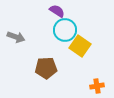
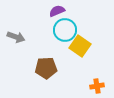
purple semicircle: rotated 56 degrees counterclockwise
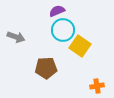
cyan circle: moved 2 px left
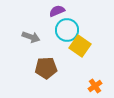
cyan circle: moved 4 px right
gray arrow: moved 15 px right
orange cross: moved 2 px left; rotated 24 degrees counterclockwise
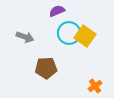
cyan circle: moved 2 px right, 3 px down
gray arrow: moved 6 px left
yellow square: moved 5 px right, 10 px up
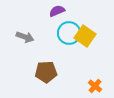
brown pentagon: moved 4 px down
orange cross: rotated 16 degrees counterclockwise
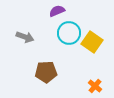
yellow square: moved 7 px right, 6 px down
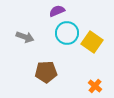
cyan circle: moved 2 px left
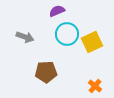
cyan circle: moved 1 px down
yellow square: rotated 30 degrees clockwise
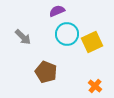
gray arrow: moved 2 px left; rotated 24 degrees clockwise
brown pentagon: rotated 25 degrees clockwise
